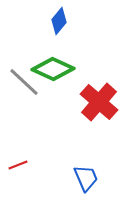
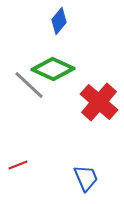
gray line: moved 5 px right, 3 px down
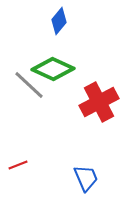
red cross: rotated 21 degrees clockwise
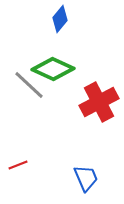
blue diamond: moved 1 px right, 2 px up
